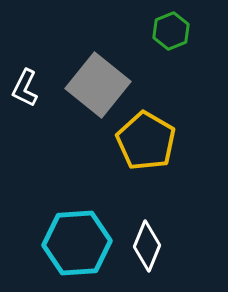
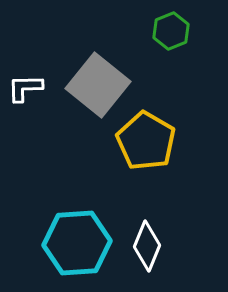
white L-shape: rotated 63 degrees clockwise
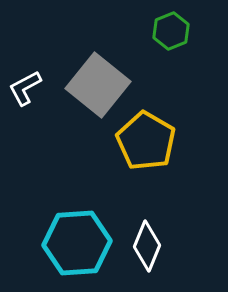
white L-shape: rotated 27 degrees counterclockwise
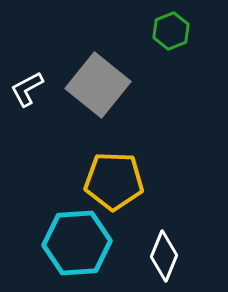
white L-shape: moved 2 px right, 1 px down
yellow pentagon: moved 32 px left, 40 px down; rotated 28 degrees counterclockwise
white diamond: moved 17 px right, 10 px down
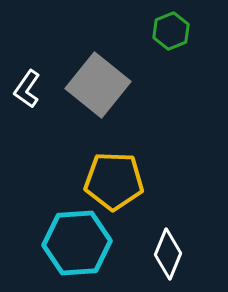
white L-shape: rotated 27 degrees counterclockwise
white diamond: moved 4 px right, 2 px up
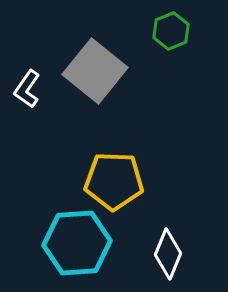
gray square: moved 3 px left, 14 px up
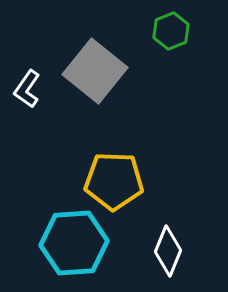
cyan hexagon: moved 3 px left
white diamond: moved 3 px up
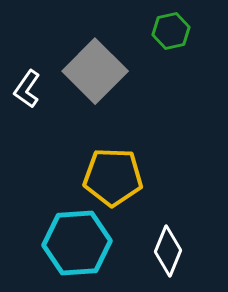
green hexagon: rotated 9 degrees clockwise
gray square: rotated 6 degrees clockwise
yellow pentagon: moved 1 px left, 4 px up
cyan hexagon: moved 3 px right
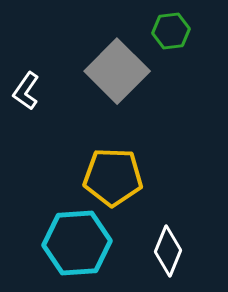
green hexagon: rotated 6 degrees clockwise
gray square: moved 22 px right
white L-shape: moved 1 px left, 2 px down
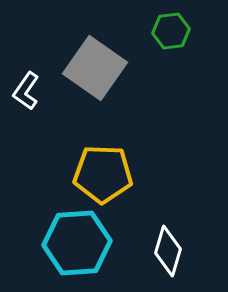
gray square: moved 22 px left, 3 px up; rotated 10 degrees counterclockwise
yellow pentagon: moved 10 px left, 3 px up
white diamond: rotated 6 degrees counterclockwise
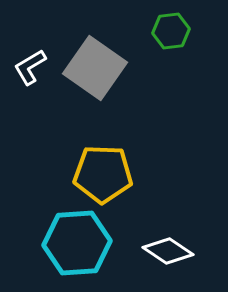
white L-shape: moved 4 px right, 24 px up; rotated 24 degrees clockwise
white diamond: rotated 72 degrees counterclockwise
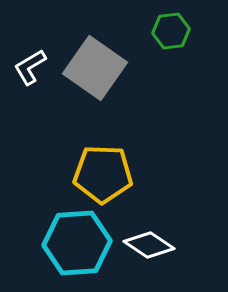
white diamond: moved 19 px left, 6 px up
